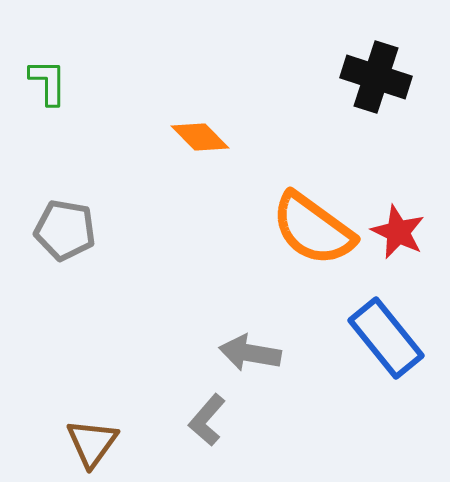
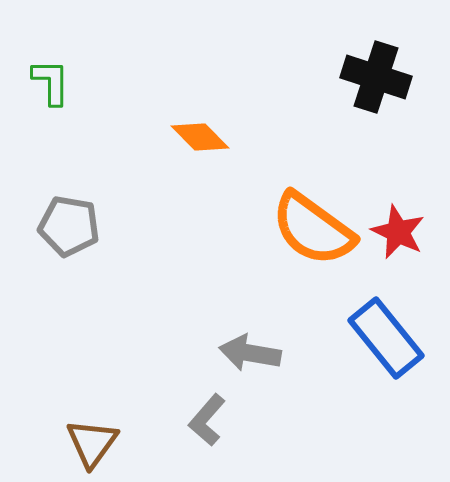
green L-shape: moved 3 px right
gray pentagon: moved 4 px right, 4 px up
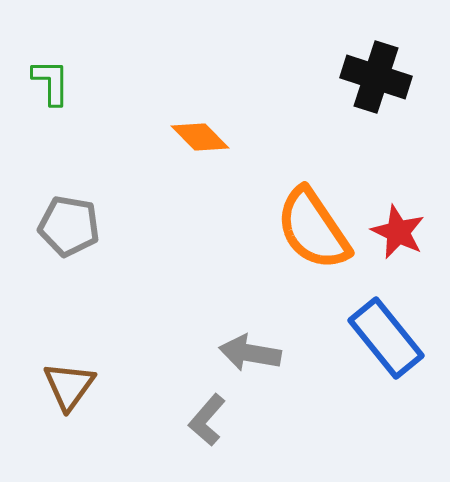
orange semicircle: rotated 20 degrees clockwise
brown triangle: moved 23 px left, 57 px up
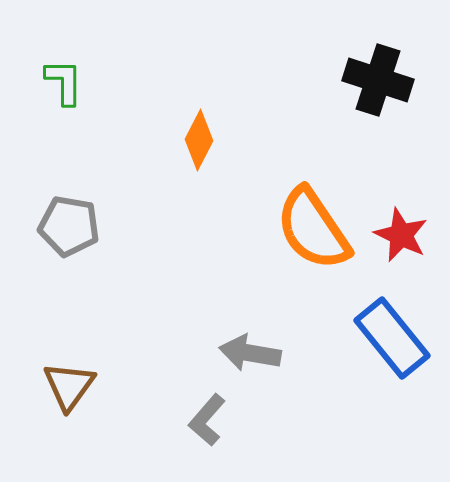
black cross: moved 2 px right, 3 px down
green L-shape: moved 13 px right
orange diamond: moved 1 px left, 3 px down; rotated 72 degrees clockwise
red star: moved 3 px right, 3 px down
blue rectangle: moved 6 px right
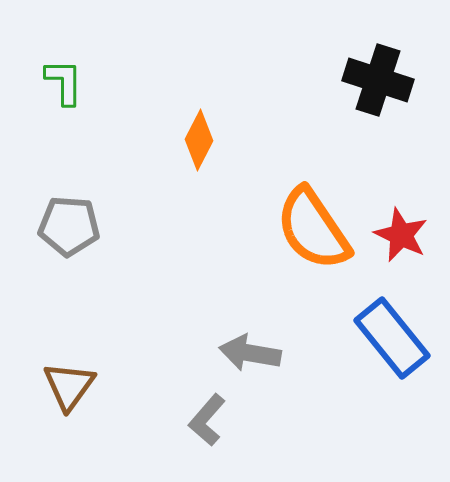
gray pentagon: rotated 6 degrees counterclockwise
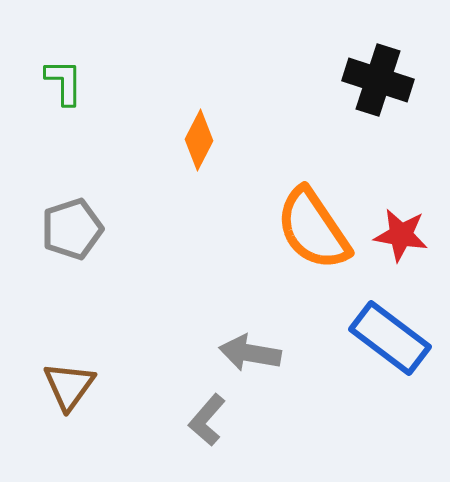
gray pentagon: moved 3 px right, 3 px down; rotated 22 degrees counterclockwise
red star: rotated 16 degrees counterclockwise
blue rectangle: moved 2 px left; rotated 14 degrees counterclockwise
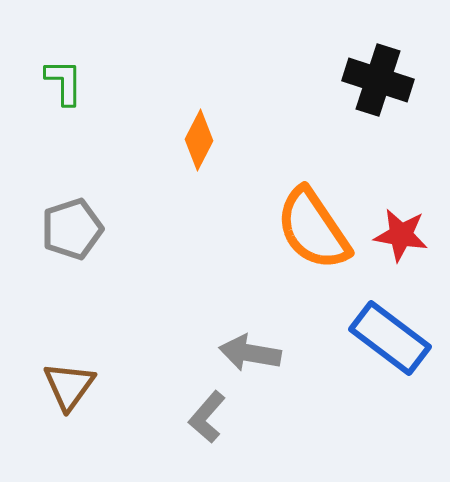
gray L-shape: moved 3 px up
